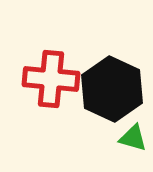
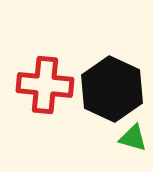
red cross: moved 6 px left, 6 px down
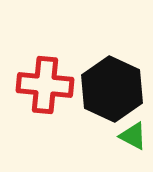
green triangle: moved 2 px up; rotated 12 degrees clockwise
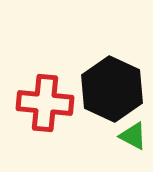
red cross: moved 18 px down
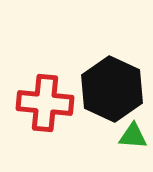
green triangle: rotated 24 degrees counterclockwise
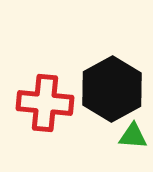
black hexagon: rotated 6 degrees clockwise
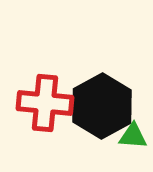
black hexagon: moved 10 px left, 17 px down
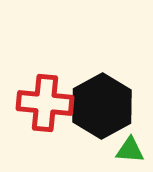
green triangle: moved 3 px left, 14 px down
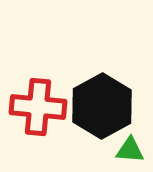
red cross: moved 7 px left, 4 px down
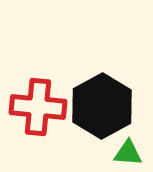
green triangle: moved 2 px left, 3 px down
